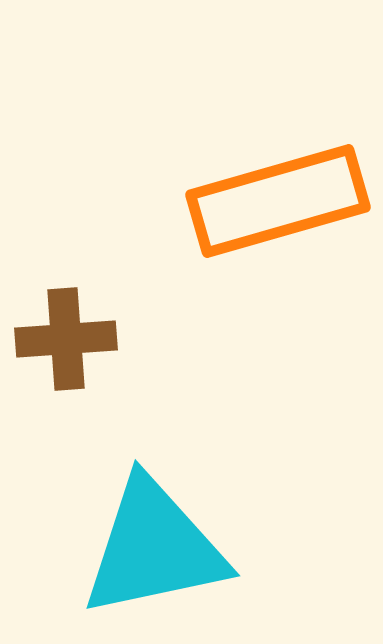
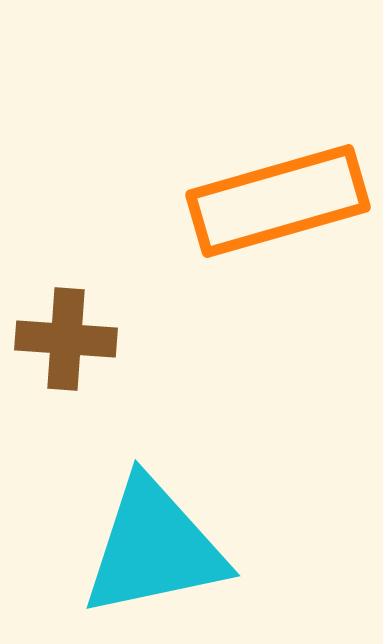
brown cross: rotated 8 degrees clockwise
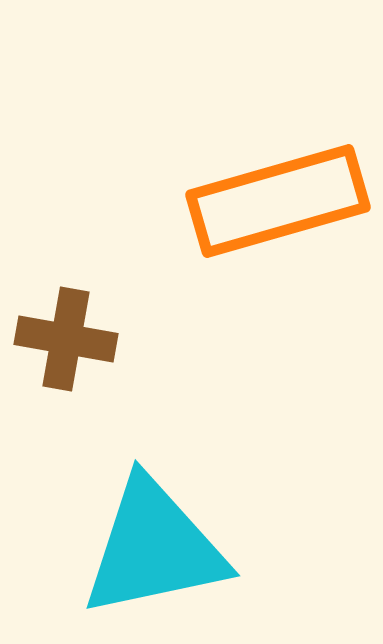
brown cross: rotated 6 degrees clockwise
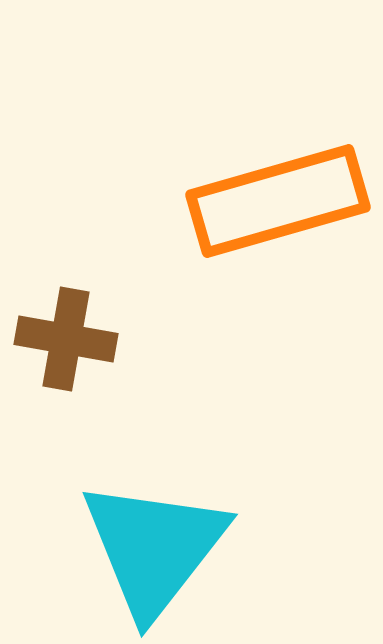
cyan triangle: rotated 40 degrees counterclockwise
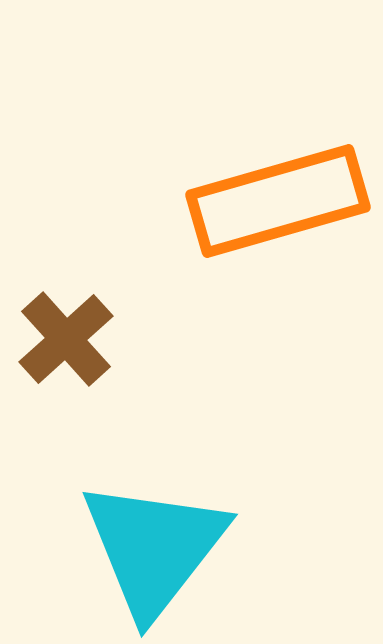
brown cross: rotated 38 degrees clockwise
